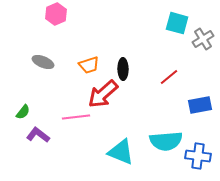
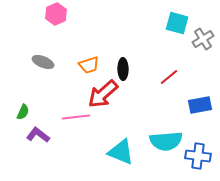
green semicircle: rotated 14 degrees counterclockwise
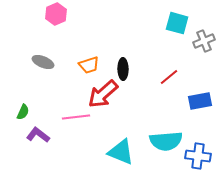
gray cross: moved 1 px right, 2 px down; rotated 10 degrees clockwise
blue rectangle: moved 4 px up
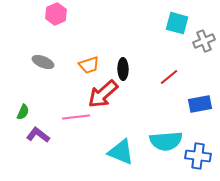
blue rectangle: moved 3 px down
